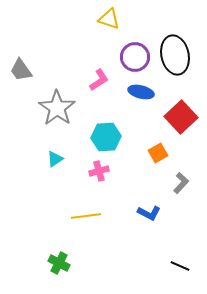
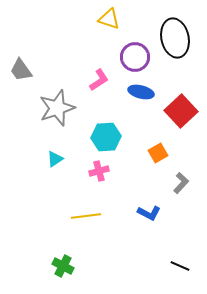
black ellipse: moved 17 px up
gray star: rotated 18 degrees clockwise
red square: moved 6 px up
green cross: moved 4 px right, 3 px down
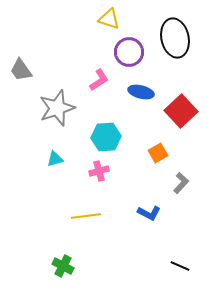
purple circle: moved 6 px left, 5 px up
cyan triangle: rotated 18 degrees clockwise
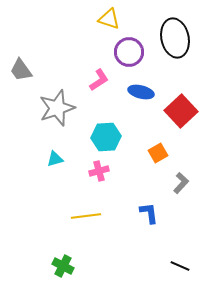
blue L-shape: rotated 125 degrees counterclockwise
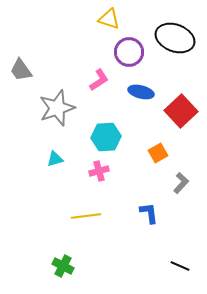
black ellipse: rotated 57 degrees counterclockwise
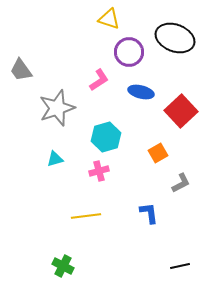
cyan hexagon: rotated 12 degrees counterclockwise
gray L-shape: rotated 20 degrees clockwise
black line: rotated 36 degrees counterclockwise
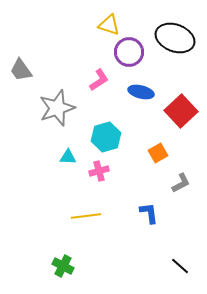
yellow triangle: moved 6 px down
cyan triangle: moved 13 px right, 2 px up; rotated 18 degrees clockwise
black line: rotated 54 degrees clockwise
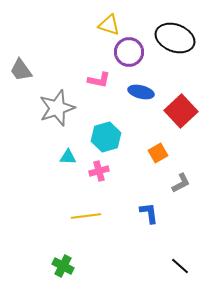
pink L-shape: rotated 45 degrees clockwise
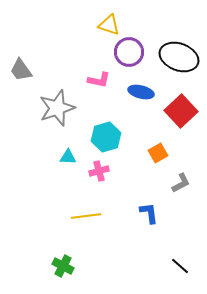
black ellipse: moved 4 px right, 19 px down
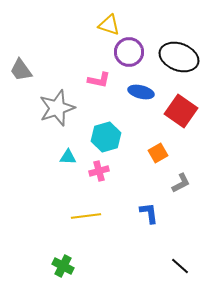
red square: rotated 12 degrees counterclockwise
